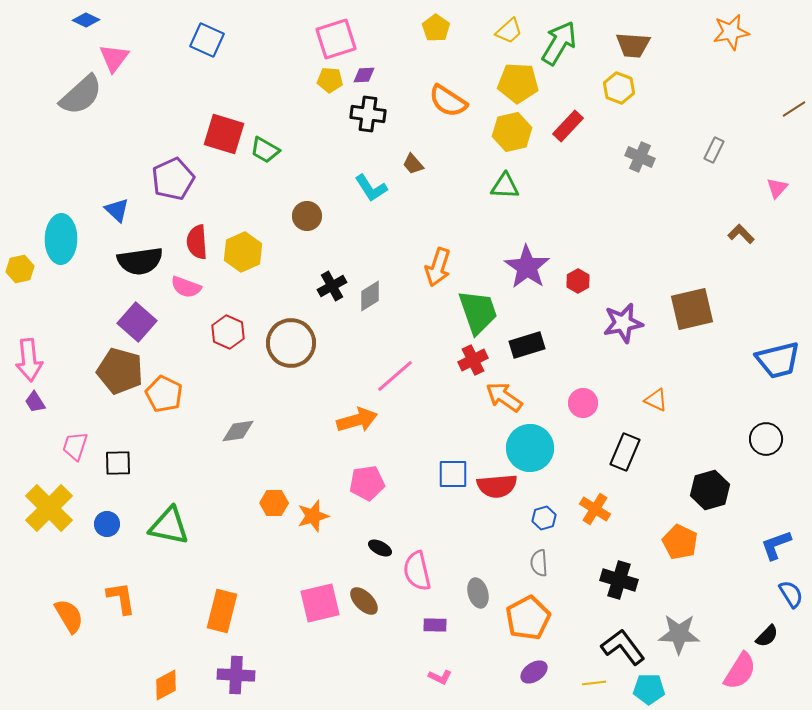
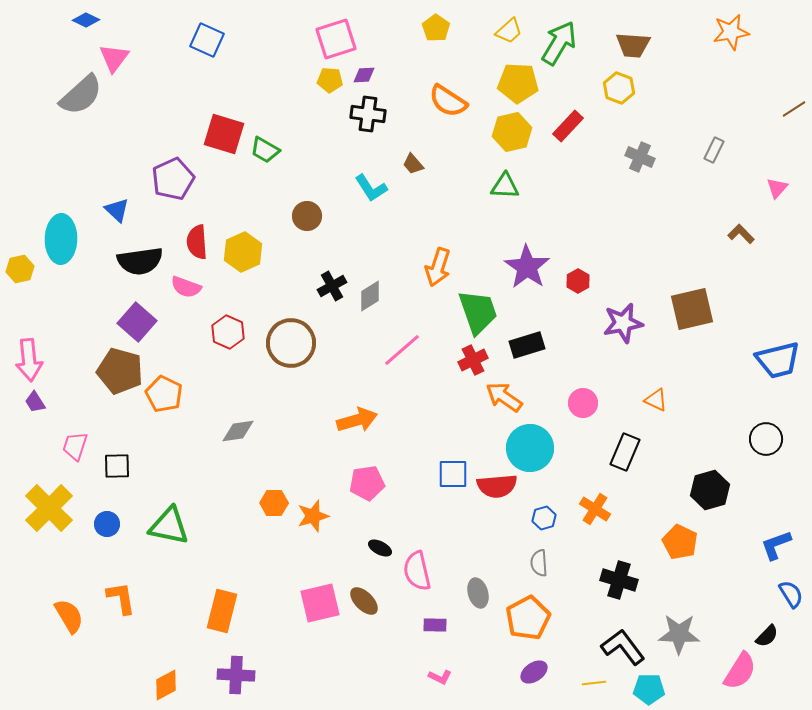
pink line at (395, 376): moved 7 px right, 26 px up
black square at (118, 463): moved 1 px left, 3 px down
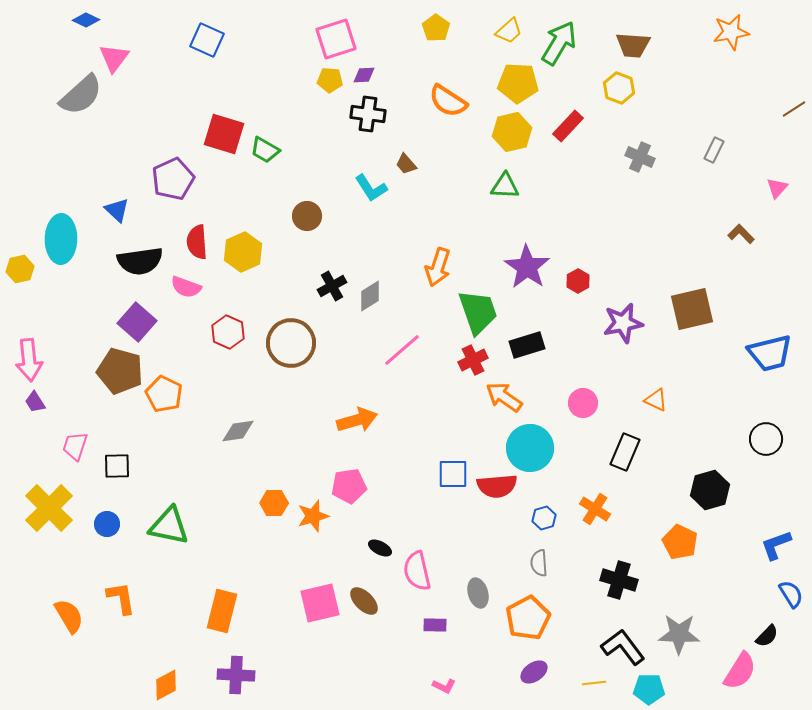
brown trapezoid at (413, 164): moved 7 px left
blue trapezoid at (778, 360): moved 8 px left, 7 px up
pink pentagon at (367, 483): moved 18 px left, 3 px down
pink L-shape at (440, 677): moved 4 px right, 9 px down
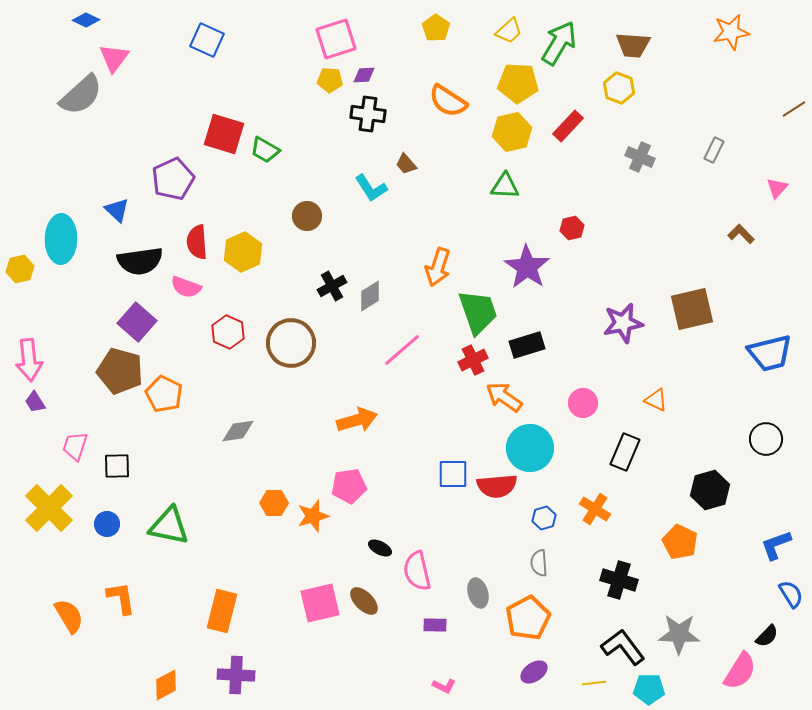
red hexagon at (578, 281): moved 6 px left, 53 px up; rotated 15 degrees clockwise
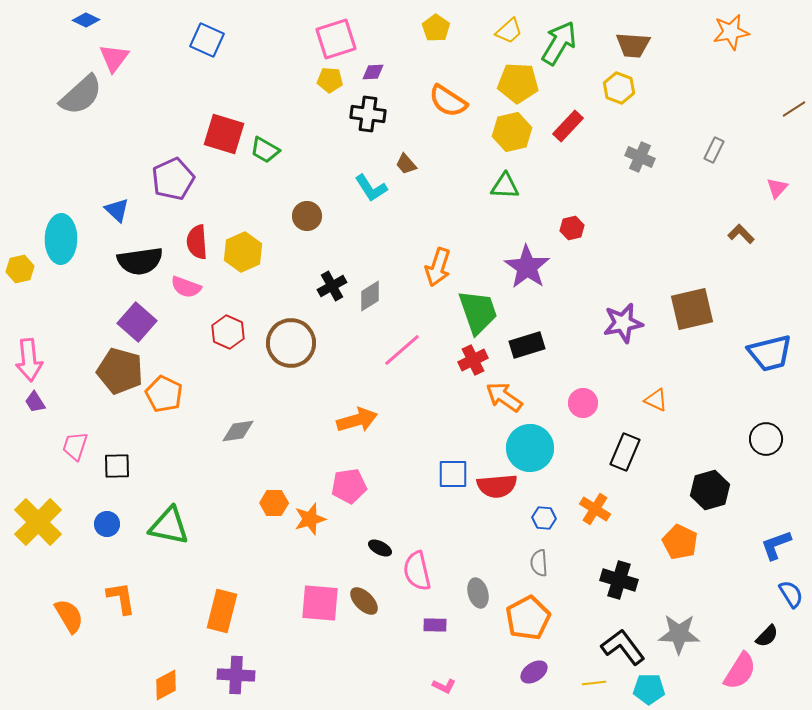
purple diamond at (364, 75): moved 9 px right, 3 px up
yellow cross at (49, 508): moved 11 px left, 14 px down
orange star at (313, 516): moved 3 px left, 3 px down
blue hexagon at (544, 518): rotated 20 degrees clockwise
pink square at (320, 603): rotated 18 degrees clockwise
